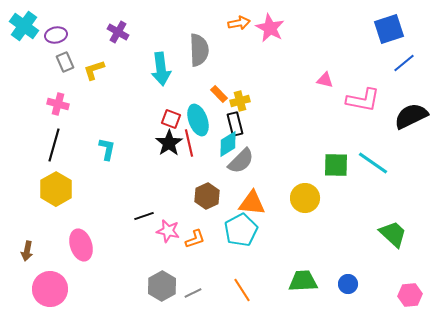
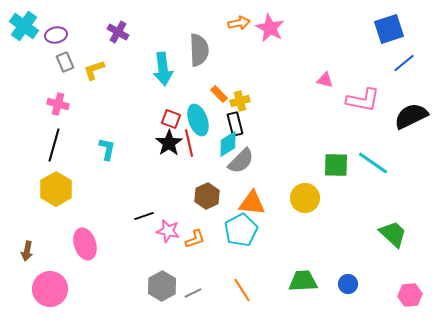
cyan arrow at (161, 69): moved 2 px right
pink ellipse at (81, 245): moved 4 px right, 1 px up
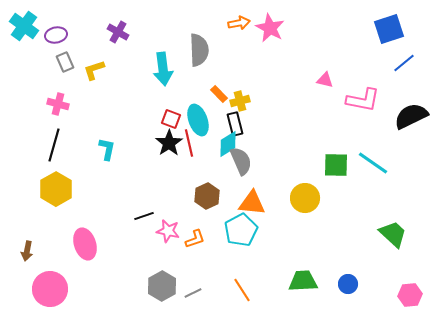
gray semicircle at (241, 161): rotated 68 degrees counterclockwise
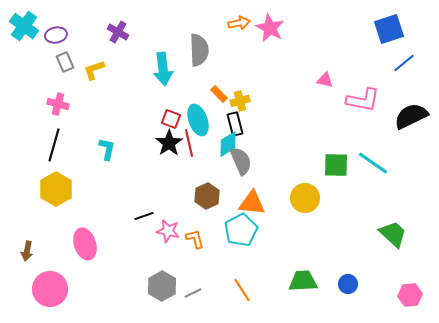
orange L-shape at (195, 239): rotated 85 degrees counterclockwise
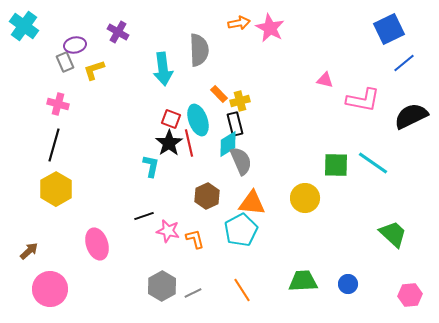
blue square at (389, 29): rotated 8 degrees counterclockwise
purple ellipse at (56, 35): moved 19 px right, 10 px down
cyan L-shape at (107, 149): moved 44 px right, 17 px down
pink ellipse at (85, 244): moved 12 px right
brown arrow at (27, 251): moved 2 px right; rotated 144 degrees counterclockwise
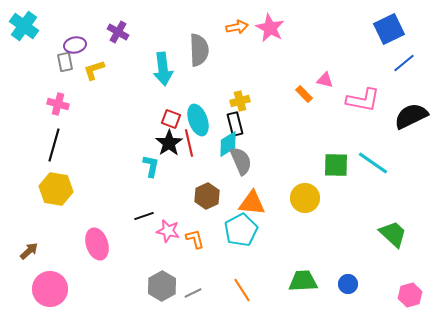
orange arrow at (239, 23): moved 2 px left, 4 px down
gray rectangle at (65, 62): rotated 12 degrees clockwise
orange rectangle at (219, 94): moved 85 px right
yellow hexagon at (56, 189): rotated 20 degrees counterclockwise
pink hexagon at (410, 295): rotated 10 degrees counterclockwise
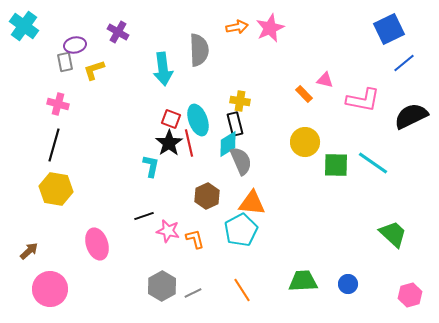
pink star at (270, 28): rotated 20 degrees clockwise
yellow cross at (240, 101): rotated 24 degrees clockwise
yellow circle at (305, 198): moved 56 px up
